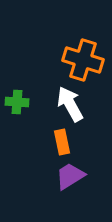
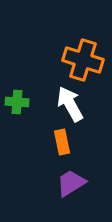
purple trapezoid: moved 1 px right, 7 px down
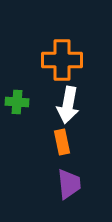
orange cross: moved 21 px left; rotated 18 degrees counterclockwise
white arrow: moved 2 px left, 1 px down; rotated 141 degrees counterclockwise
purple trapezoid: moved 2 px left, 1 px down; rotated 116 degrees clockwise
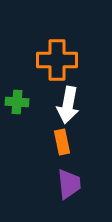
orange cross: moved 5 px left
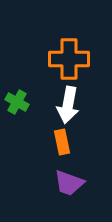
orange cross: moved 12 px right, 1 px up
green cross: rotated 25 degrees clockwise
purple trapezoid: moved 1 px up; rotated 116 degrees clockwise
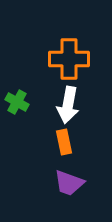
orange rectangle: moved 2 px right
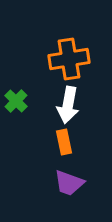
orange cross: rotated 9 degrees counterclockwise
green cross: moved 1 px left, 1 px up; rotated 15 degrees clockwise
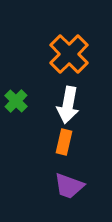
orange cross: moved 5 px up; rotated 36 degrees counterclockwise
orange rectangle: rotated 25 degrees clockwise
purple trapezoid: moved 3 px down
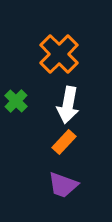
orange cross: moved 10 px left
orange rectangle: rotated 30 degrees clockwise
purple trapezoid: moved 6 px left, 1 px up
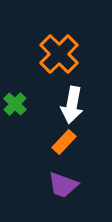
green cross: moved 1 px left, 3 px down
white arrow: moved 4 px right
